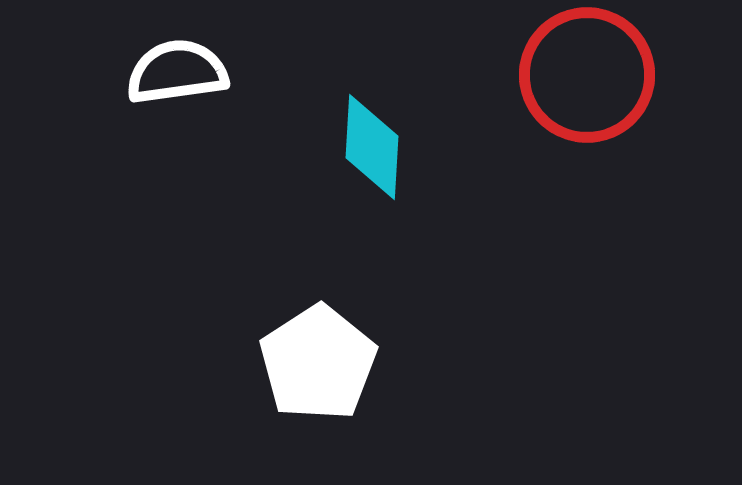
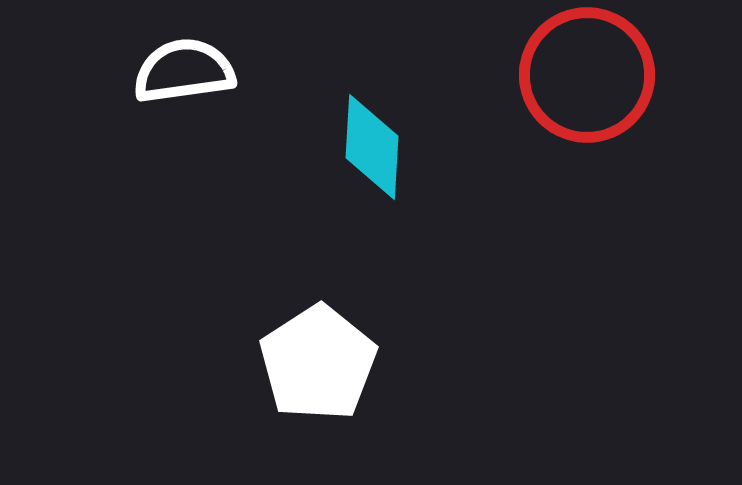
white semicircle: moved 7 px right, 1 px up
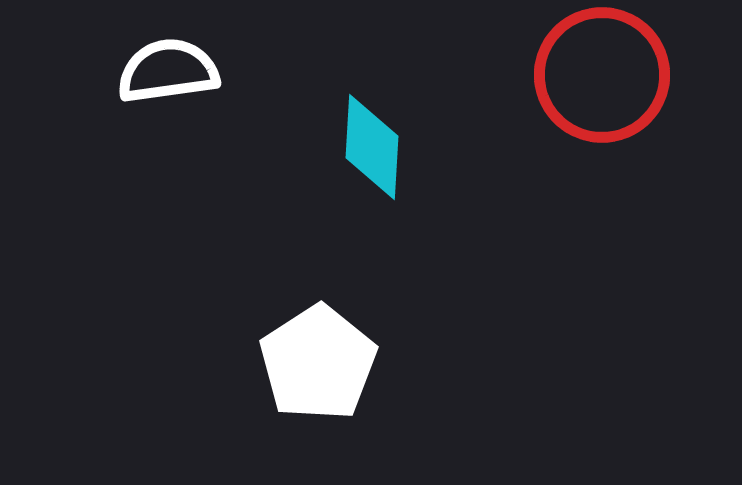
white semicircle: moved 16 px left
red circle: moved 15 px right
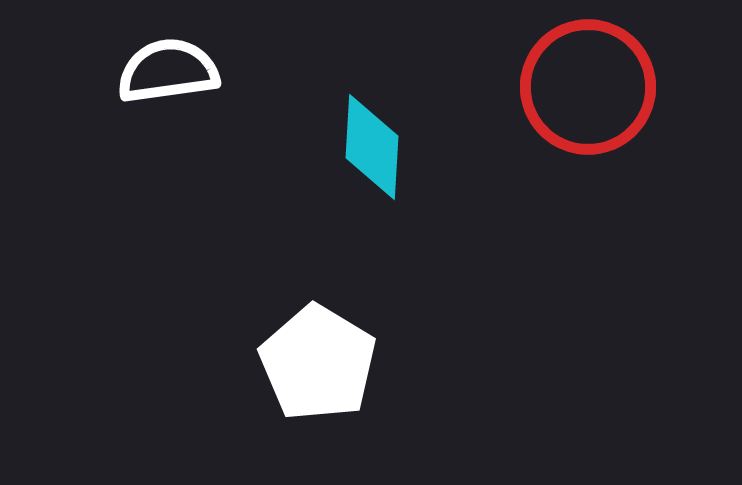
red circle: moved 14 px left, 12 px down
white pentagon: rotated 8 degrees counterclockwise
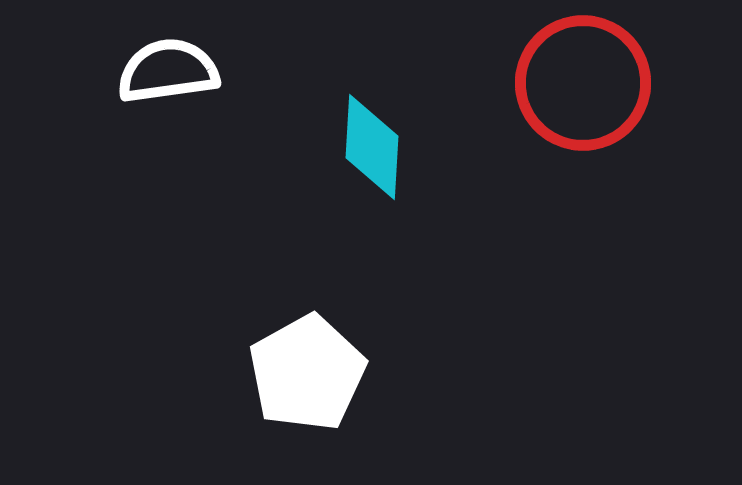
red circle: moved 5 px left, 4 px up
white pentagon: moved 11 px left, 10 px down; rotated 12 degrees clockwise
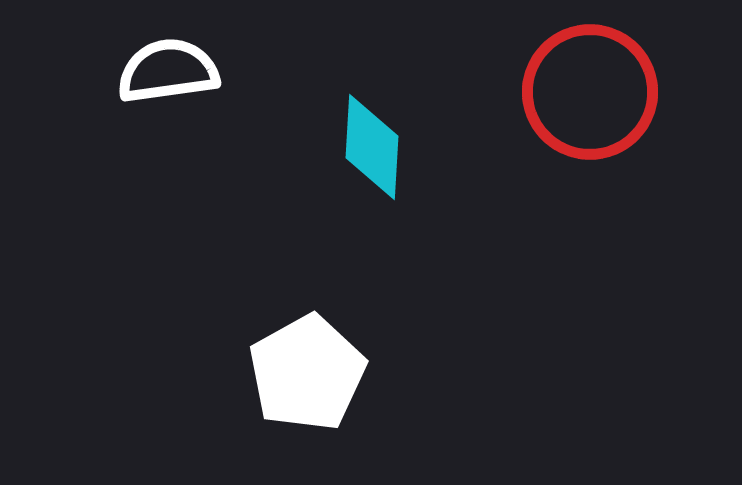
red circle: moved 7 px right, 9 px down
